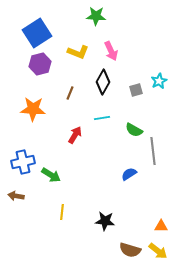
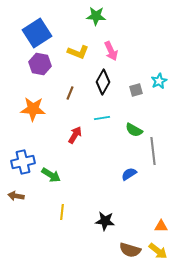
purple hexagon: rotated 25 degrees clockwise
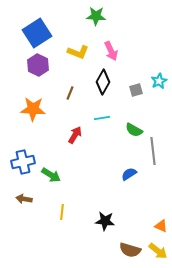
purple hexagon: moved 2 px left, 1 px down; rotated 15 degrees clockwise
brown arrow: moved 8 px right, 3 px down
orange triangle: rotated 24 degrees clockwise
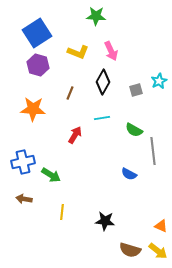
purple hexagon: rotated 10 degrees counterclockwise
blue semicircle: rotated 119 degrees counterclockwise
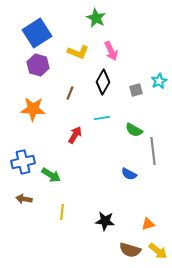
green star: moved 2 px down; rotated 24 degrees clockwise
orange triangle: moved 13 px left, 2 px up; rotated 40 degrees counterclockwise
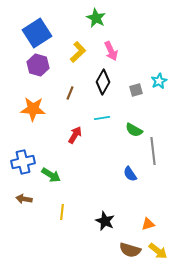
yellow L-shape: rotated 65 degrees counterclockwise
blue semicircle: moved 1 px right; rotated 28 degrees clockwise
black star: rotated 18 degrees clockwise
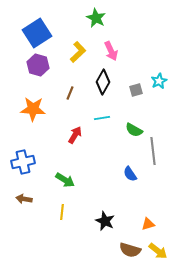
green arrow: moved 14 px right, 5 px down
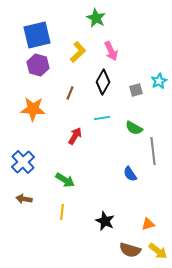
blue square: moved 2 px down; rotated 20 degrees clockwise
green semicircle: moved 2 px up
red arrow: moved 1 px down
blue cross: rotated 30 degrees counterclockwise
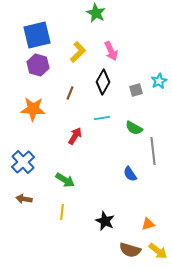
green star: moved 5 px up
